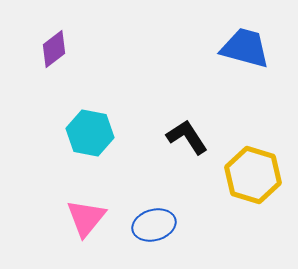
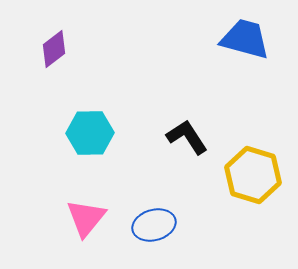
blue trapezoid: moved 9 px up
cyan hexagon: rotated 12 degrees counterclockwise
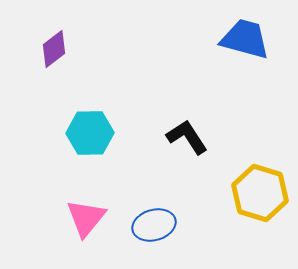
yellow hexagon: moved 7 px right, 18 px down
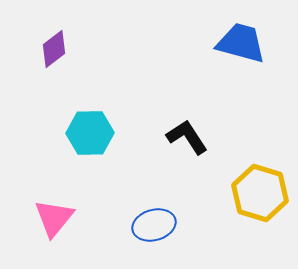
blue trapezoid: moved 4 px left, 4 px down
pink triangle: moved 32 px left
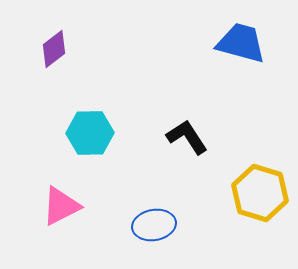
pink triangle: moved 7 px right, 12 px up; rotated 24 degrees clockwise
blue ellipse: rotated 6 degrees clockwise
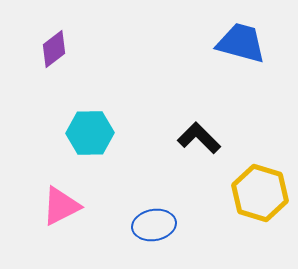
black L-shape: moved 12 px right, 1 px down; rotated 12 degrees counterclockwise
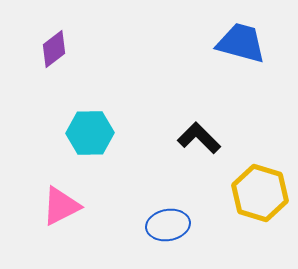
blue ellipse: moved 14 px right
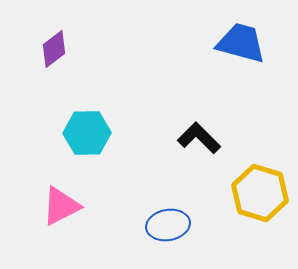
cyan hexagon: moved 3 px left
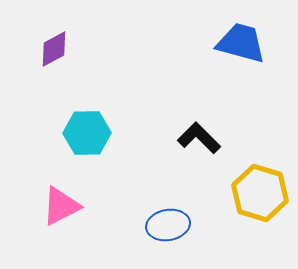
purple diamond: rotated 9 degrees clockwise
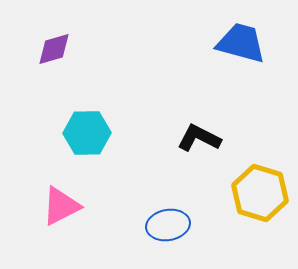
purple diamond: rotated 12 degrees clockwise
black L-shape: rotated 18 degrees counterclockwise
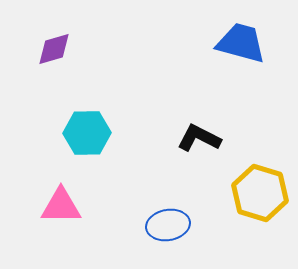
pink triangle: rotated 27 degrees clockwise
